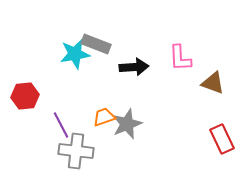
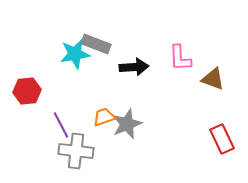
brown triangle: moved 4 px up
red hexagon: moved 2 px right, 5 px up
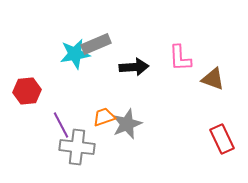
gray rectangle: rotated 44 degrees counterclockwise
gray cross: moved 1 px right, 4 px up
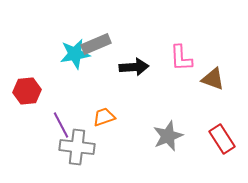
pink L-shape: moved 1 px right
gray star: moved 41 px right, 12 px down
red rectangle: rotated 8 degrees counterclockwise
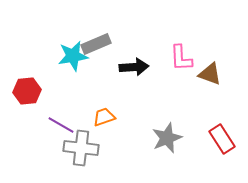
cyan star: moved 2 px left, 2 px down
brown triangle: moved 3 px left, 5 px up
purple line: rotated 32 degrees counterclockwise
gray star: moved 1 px left, 2 px down
gray cross: moved 4 px right, 1 px down
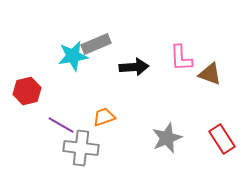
red hexagon: rotated 8 degrees counterclockwise
